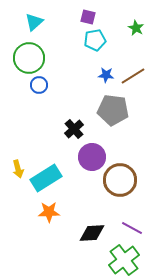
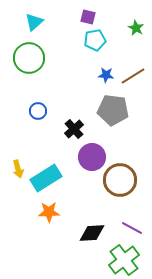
blue circle: moved 1 px left, 26 px down
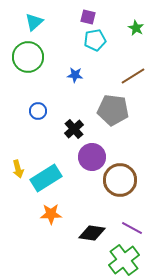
green circle: moved 1 px left, 1 px up
blue star: moved 31 px left
orange star: moved 2 px right, 2 px down
black diamond: rotated 12 degrees clockwise
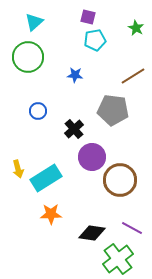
green cross: moved 6 px left, 1 px up
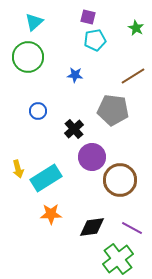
black diamond: moved 6 px up; rotated 16 degrees counterclockwise
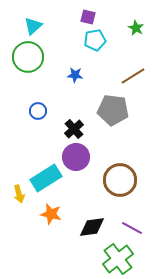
cyan triangle: moved 1 px left, 4 px down
purple circle: moved 16 px left
yellow arrow: moved 1 px right, 25 px down
orange star: rotated 15 degrees clockwise
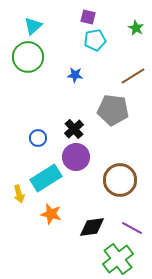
blue circle: moved 27 px down
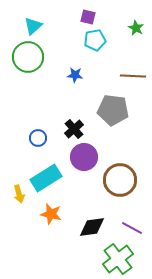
brown line: rotated 35 degrees clockwise
purple circle: moved 8 px right
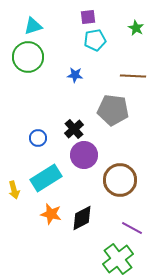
purple square: rotated 21 degrees counterclockwise
cyan triangle: rotated 24 degrees clockwise
purple circle: moved 2 px up
yellow arrow: moved 5 px left, 4 px up
black diamond: moved 10 px left, 9 px up; rotated 20 degrees counterclockwise
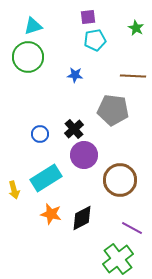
blue circle: moved 2 px right, 4 px up
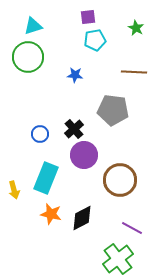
brown line: moved 1 px right, 4 px up
cyan rectangle: rotated 36 degrees counterclockwise
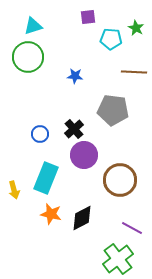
cyan pentagon: moved 16 px right, 1 px up; rotated 15 degrees clockwise
blue star: moved 1 px down
